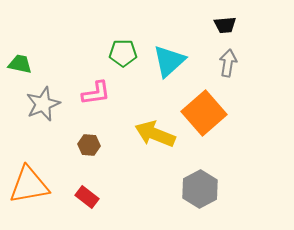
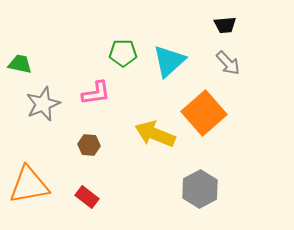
gray arrow: rotated 128 degrees clockwise
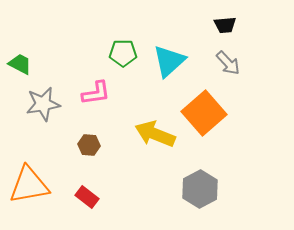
green trapezoid: rotated 15 degrees clockwise
gray star: rotated 12 degrees clockwise
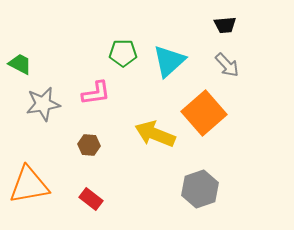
gray arrow: moved 1 px left, 2 px down
gray hexagon: rotated 9 degrees clockwise
red rectangle: moved 4 px right, 2 px down
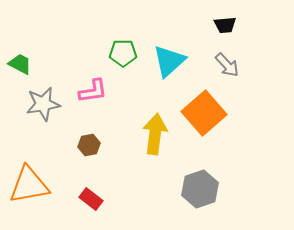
pink L-shape: moved 3 px left, 2 px up
yellow arrow: rotated 75 degrees clockwise
brown hexagon: rotated 15 degrees counterclockwise
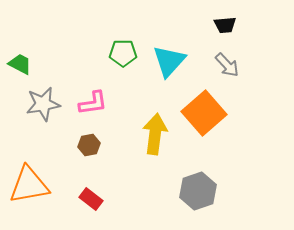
cyan triangle: rotated 6 degrees counterclockwise
pink L-shape: moved 12 px down
gray hexagon: moved 2 px left, 2 px down
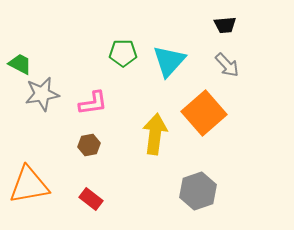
gray star: moved 1 px left, 10 px up
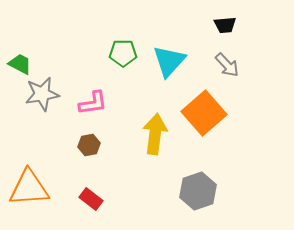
orange triangle: moved 3 px down; rotated 6 degrees clockwise
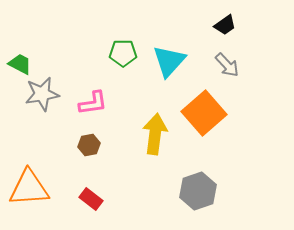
black trapezoid: rotated 30 degrees counterclockwise
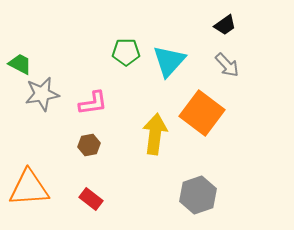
green pentagon: moved 3 px right, 1 px up
orange square: moved 2 px left; rotated 12 degrees counterclockwise
gray hexagon: moved 4 px down
